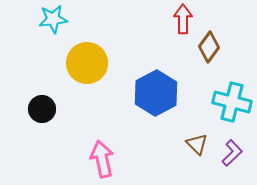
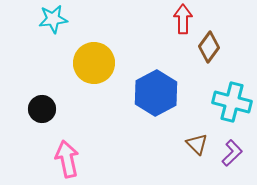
yellow circle: moved 7 px right
pink arrow: moved 35 px left
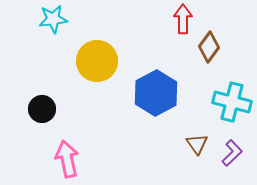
yellow circle: moved 3 px right, 2 px up
brown triangle: rotated 10 degrees clockwise
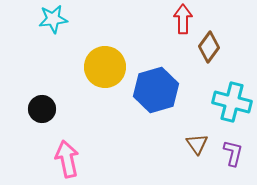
yellow circle: moved 8 px right, 6 px down
blue hexagon: moved 3 px up; rotated 12 degrees clockwise
purple L-shape: moved 1 px right; rotated 32 degrees counterclockwise
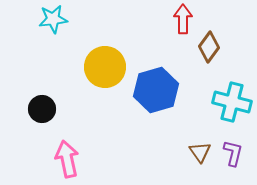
brown triangle: moved 3 px right, 8 px down
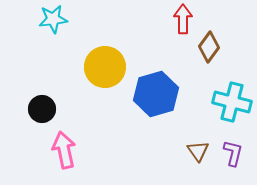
blue hexagon: moved 4 px down
brown triangle: moved 2 px left, 1 px up
pink arrow: moved 3 px left, 9 px up
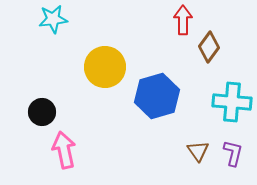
red arrow: moved 1 px down
blue hexagon: moved 1 px right, 2 px down
cyan cross: rotated 9 degrees counterclockwise
black circle: moved 3 px down
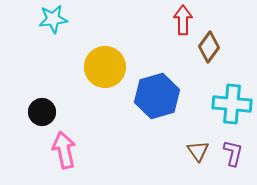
cyan cross: moved 2 px down
